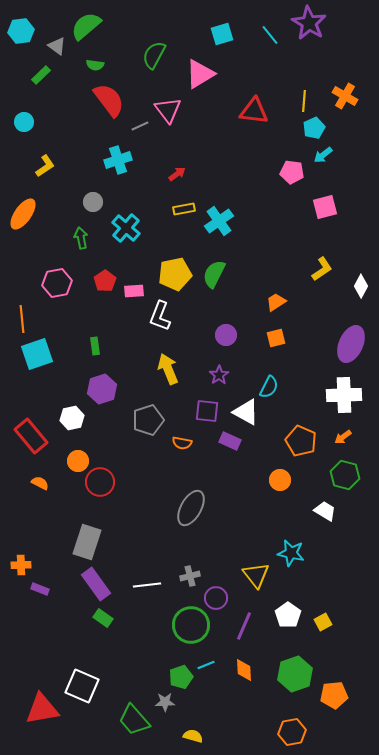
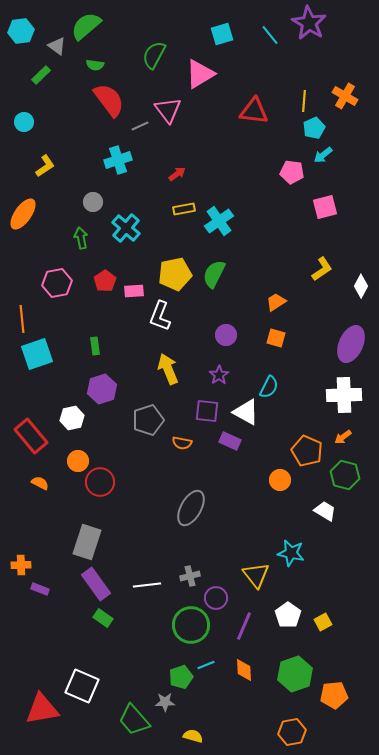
orange square at (276, 338): rotated 30 degrees clockwise
orange pentagon at (301, 441): moved 6 px right, 10 px down
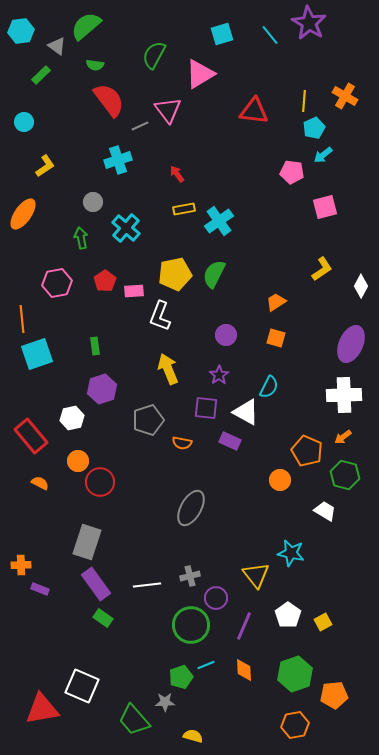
red arrow at (177, 174): rotated 90 degrees counterclockwise
purple square at (207, 411): moved 1 px left, 3 px up
orange hexagon at (292, 732): moved 3 px right, 7 px up
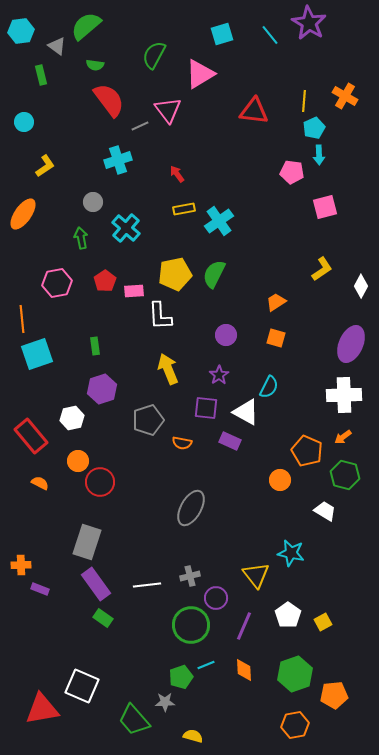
green rectangle at (41, 75): rotated 60 degrees counterclockwise
cyan arrow at (323, 155): moved 4 px left; rotated 54 degrees counterclockwise
white L-shape at (160, 316): rotated 24 degrees counterclockwise
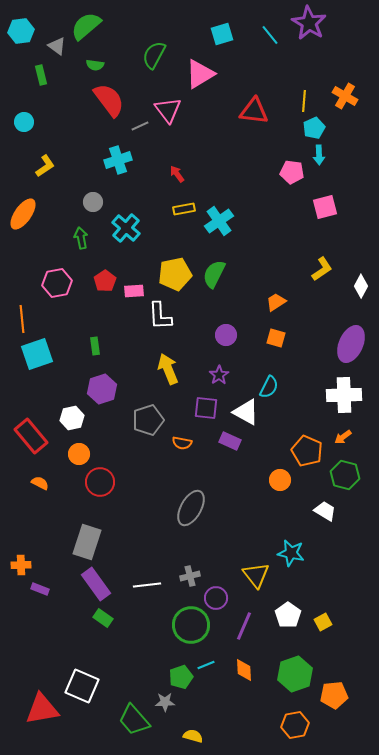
orange circle at (78, 461): moved 1 px right, 7 px up
